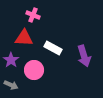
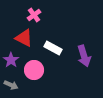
pink cross: moved 1 px right; rotated 32 degrees clockwise
red triangle: rotated 24 degrees clockwise
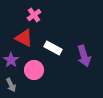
gray arrow: rotated 40 degrees clockwise
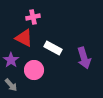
pink cross: moved 1 px left, 2 px down; rotated 24 degrees clockwise
purple arrow: moved 2 px down
gray arrow: rotated 16 degrees counterclockwise
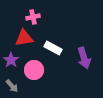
red triangle: rotated 36 degrees counterclockwise
gray arrow: moved 1 px right, 1 px down
